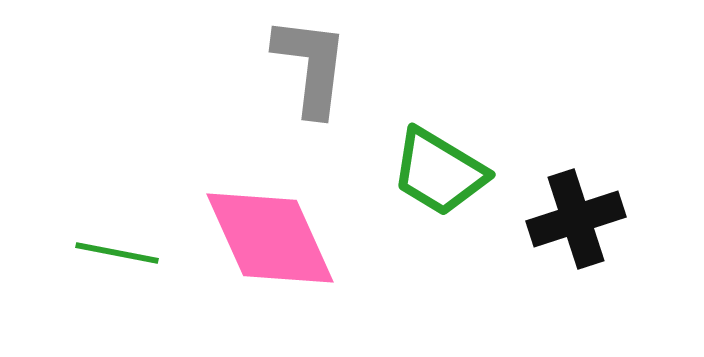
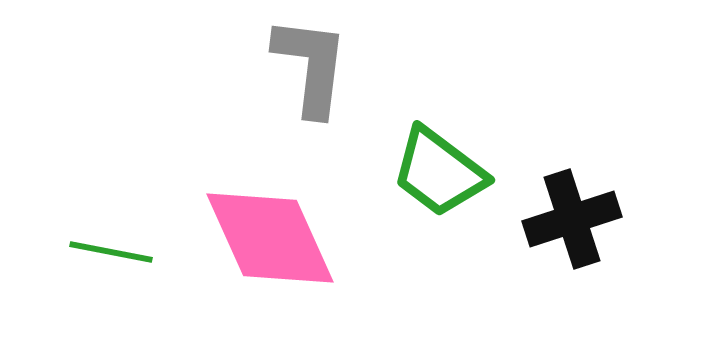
green trapezoid: rotated 6 degrees clockwise
black cross: moved 4 px left
green line: moved 6 px left, 1 px up
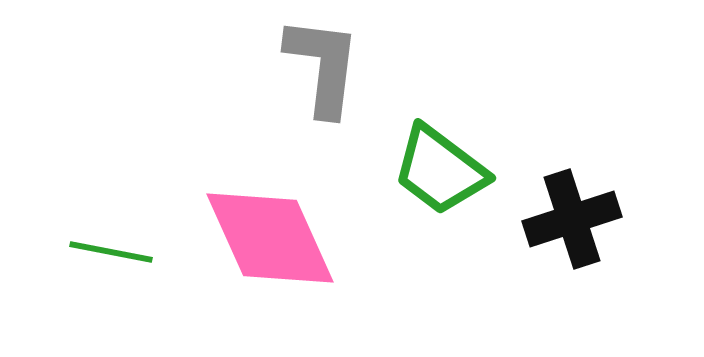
gray L-shape: moved 12 px right
green trapezoid: moved 1 px right, 2 px up
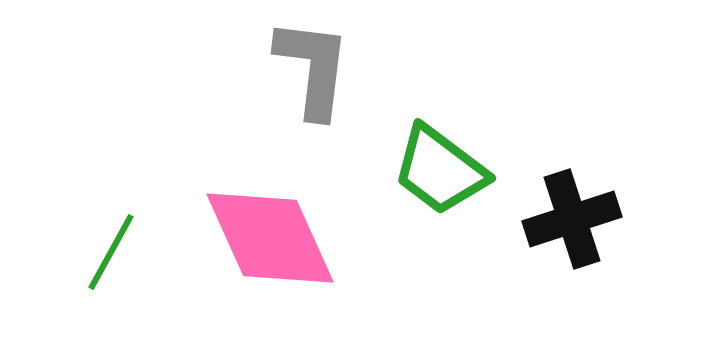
gray L-shape: moved 10 px left, 2 px down
green line: rotated 72 degrees counterclockwise
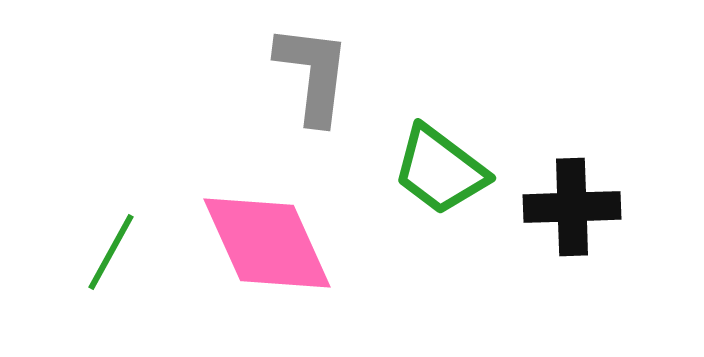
gray L-shape: moved 6 px down
black cross: moved 12 px up; rotated 16 degrees clockwise
pink diamond: moved 3 px left, 5 px down
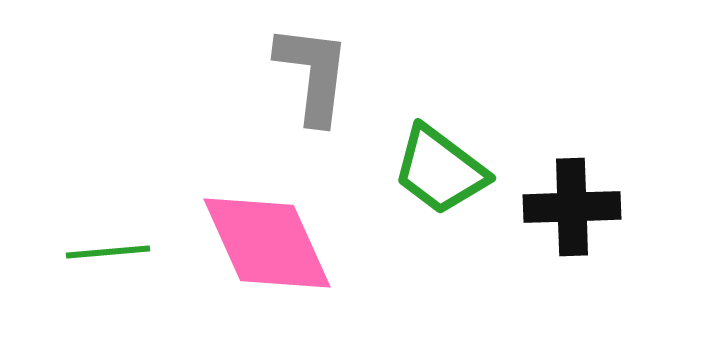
green line: moved 3 px left; rotated 56 degrees clockwise
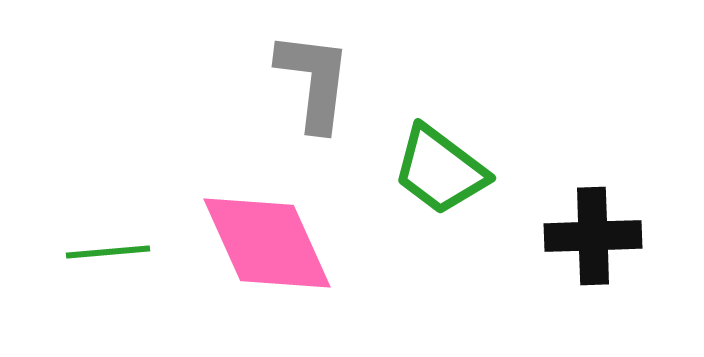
gray L-shape: moved 1 px right, 7 px down
black cross: moved 21 px right, 29 px down
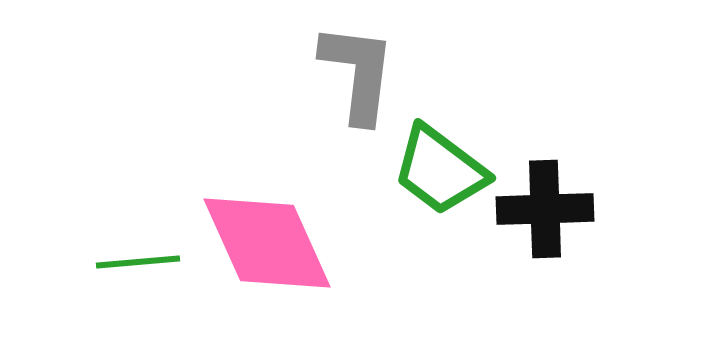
gray L-shape: moved 44 px right, 8 px up
black cross: moved 48 px left, 27 px up
green line: moved 30 px right, 10 px down
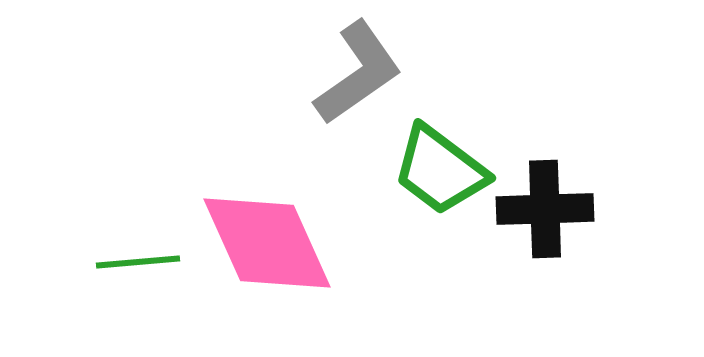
gray L-shape: rotated 48 degrees clockwise
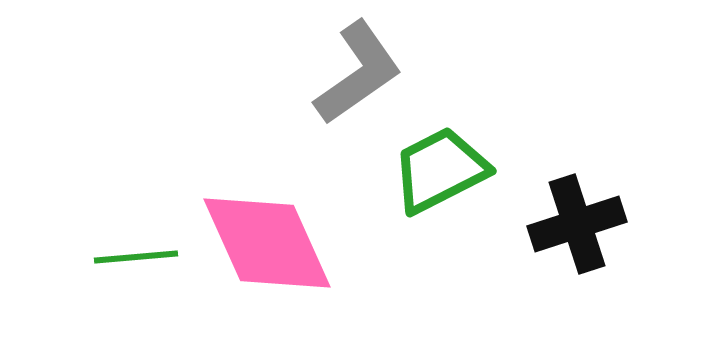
green trapezoid: rotated 116 degrees clockwise
black cross: moved 32 px right, 15 px down; rotated 16 degrees counterclockwise
green line: moved 2 px left, 5 px up
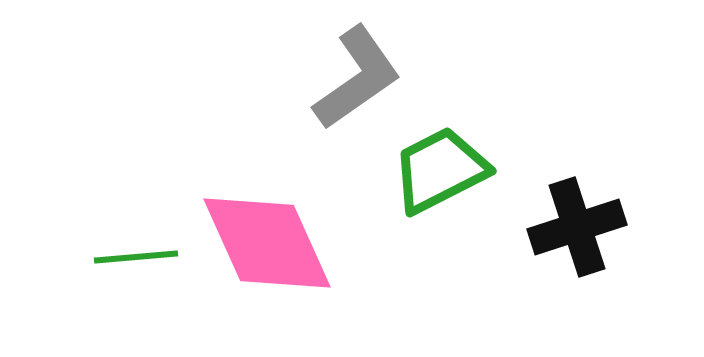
gray L-shape: moved 1 px left, 5 px down
black cross: moved 3 px down
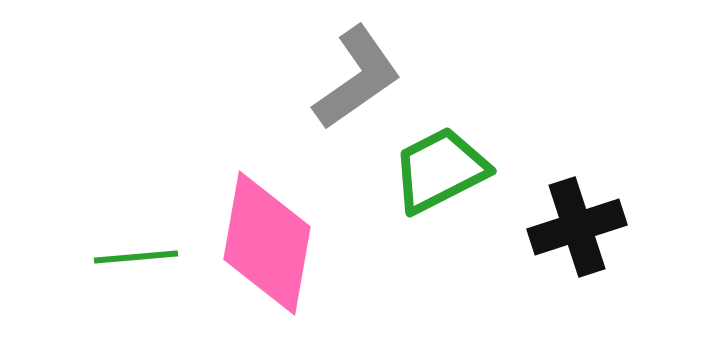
pink diamond: rotated 34 degrees clockwise
